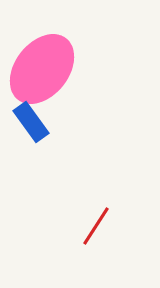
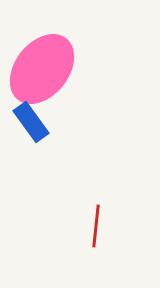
red line: rotated 27 degrees counterclockwise
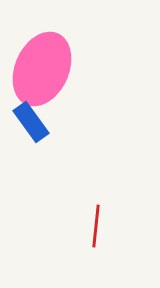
pink ellipse: rotated 14 degrees counterclockwise
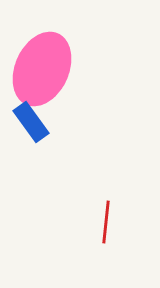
red line: moved 10 px right, 4 px up
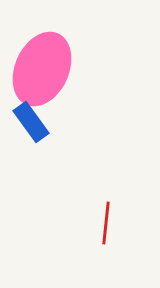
red line: moved 1 px down
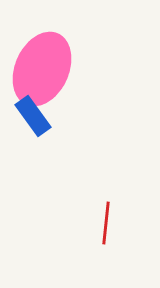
blue rectangle: moved 2 px right, 6 px up
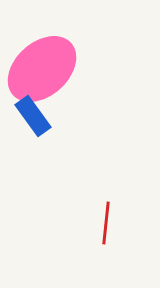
pink ellipse: rotated 24 degrees clockwise
